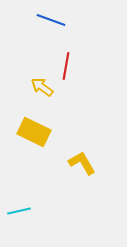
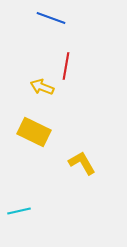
blue line: moved 2 px up
yellow arrow: rotated 15 degrees counterclockwise
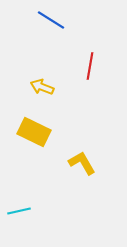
blue line: moved 2 px down; rotated 12 degrees clockwise
red line: moved 24 px right
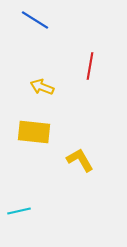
blue line: moved 16 px left
yellow rectangle: rotated 20 degrees counterclockwise
yellow L-shape: moved 2 px left, 3 px up
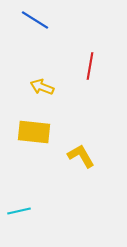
yellow L-shape: moved 1 px right, 4 px up
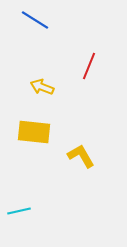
red line: moved 1 px left; rotated 12 degrees clockwise
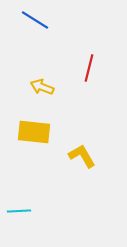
red line: moved 2 px down; rotated 8 degrees counterclockwise
yellow L-shape: moved 1 px right
cyan line: rotated 10 degrees clockwise
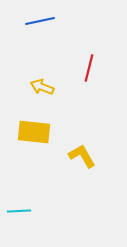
blue line: moved 5 px right, 1 px down; rotated 44 degrees counterclockwise
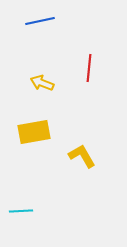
red line: rotated 8 degrees counterclockwise
yellow arrow: moved 4 px up
yellow rectangle: rotated 16 degrees counterclockwise
cyan line: moved 2 px right
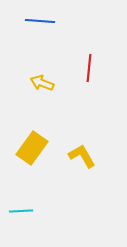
blue line: rotated 16 degrees clockwise
yellow rectangle: moved 2 px left, 16 px down; rotated 44 degrees counterclockwise
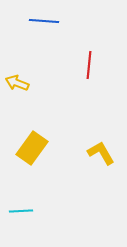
blue line: moved 4 px right
red line: moved 3 px up
yellow arrow: moved 25 px left
yellow L-shape: moved 19 px right, 3 px up
